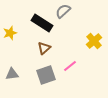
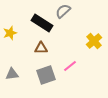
brown triangle: moved 3 px left; rotated 40 degrees clockwise
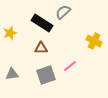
gray semicircle: moved 1 px down
yellow cross: rotated 21 degrees counterclockwise
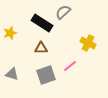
yellow cross: moved 6 px left, 2 px down
gray triangle: rotated 24 degrees clockwise
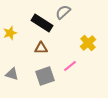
yellow cross: rotated 21 degrees clockwise
gray square: moved 1 px left, 1 px down
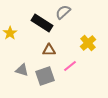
yellow star: rotated 16 degrees counterclockwise
brown triangle: moved 8 px right, 2 px down
gray triangle: moved 10 px right, 4 px up
